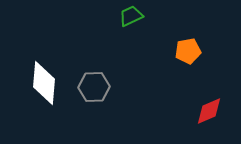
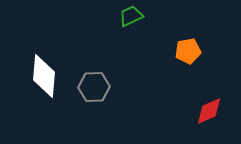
white diamond: moved 7 px up
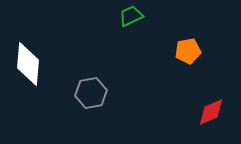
white diamond: moved 16 px left, 12 px up
gray hexagon: moved 3 px left, 6 px down; rotated 8 degrees counterclockwise
red diamond: moved 2 px right, 1 px down
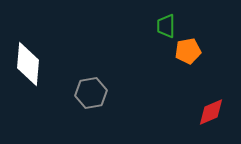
green trapezoid: moved 35 px right, 10 px down; rotated 65 degrees counterclockwise
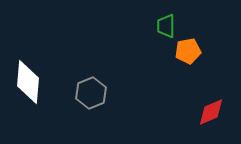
white diamond: moved 18 px down
gray hexagon: rotated 12 degrees counterclockwise
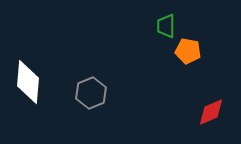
orange pentagon: rotated 20 degrees clockwise
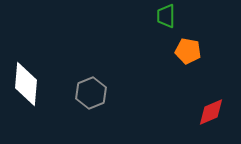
green trapezoid: moved 10 px up
white diamond: moved 2 px left, 2 px down
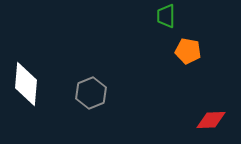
red diamond: moved 8 px down; rotated 20 degrees clockwise
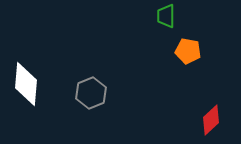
red diamond: rotated 40 degrees counterclockwise
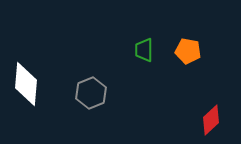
green trapezoid: moved 22 px left, 34 px down
